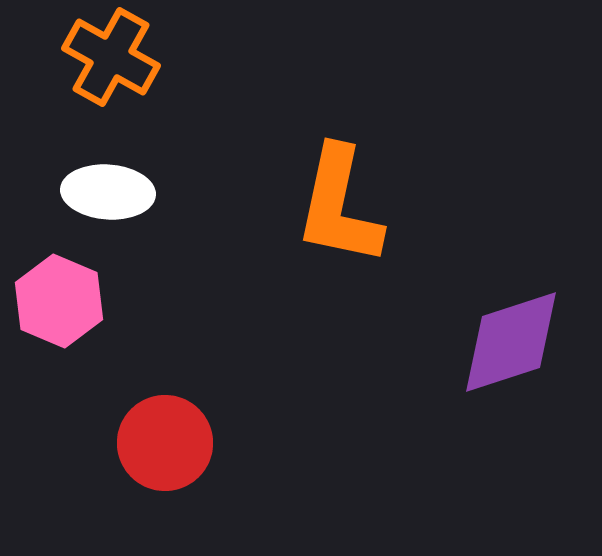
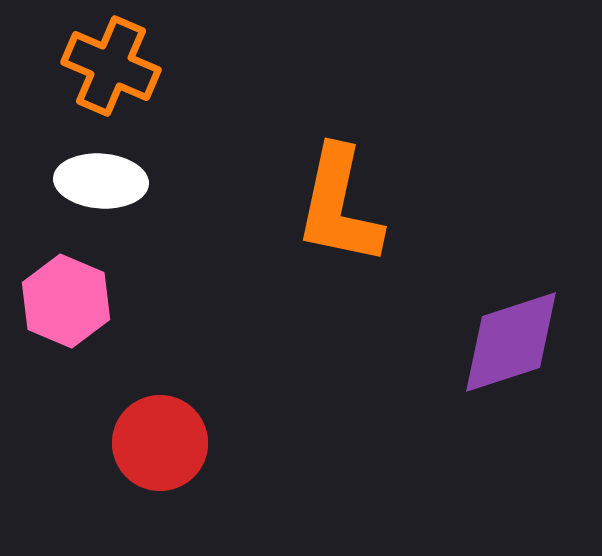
orange cross: moved 9 px down; rotated 6 degrees counterclockwise
white ellipse: moved 7 px left, 11 px up
pink hexagon: moved 7 px right
red circle: moved 5 px left
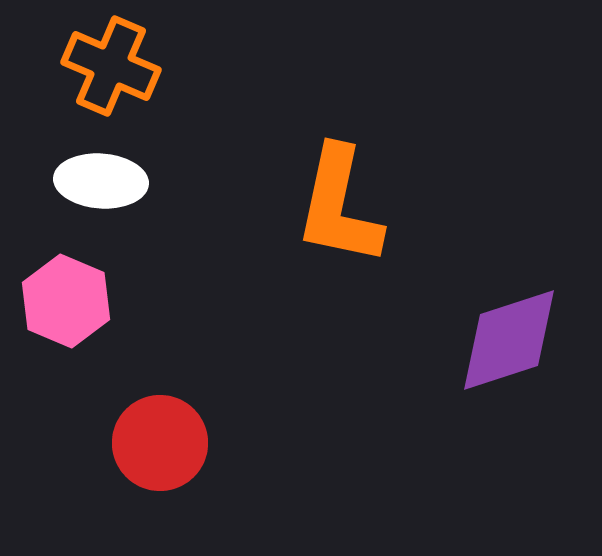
purple diamond: moved 2 px left, 2 px up
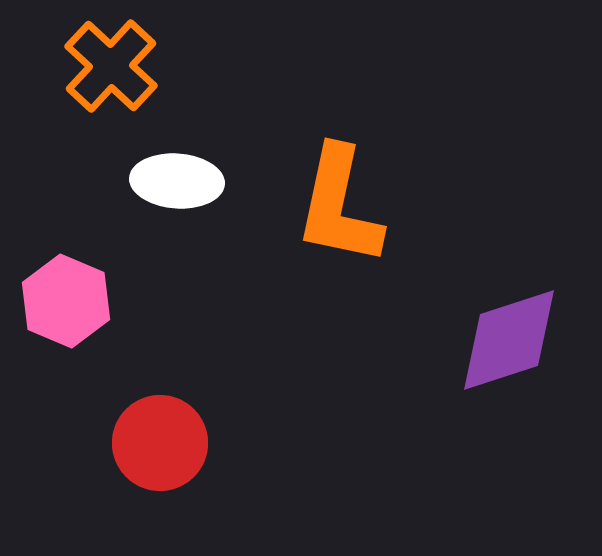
orange cross: rotated 20 degrees clockwise
white ellipse: moved 76 px right
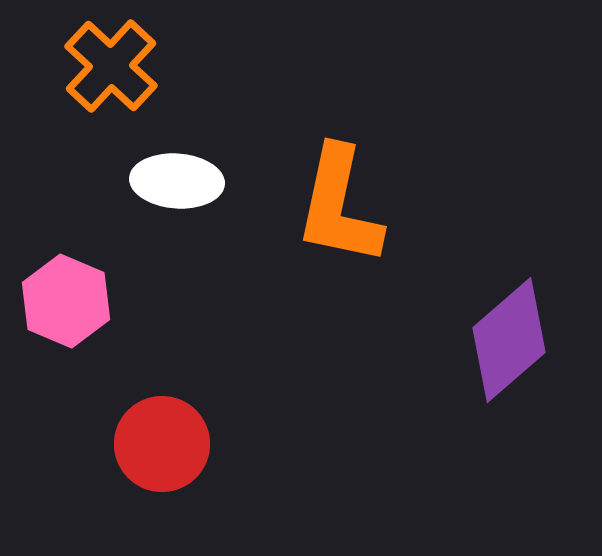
purple diamond: rotated 23 degrees counterclockwise
red circle: moved 2 px right, 1 px down
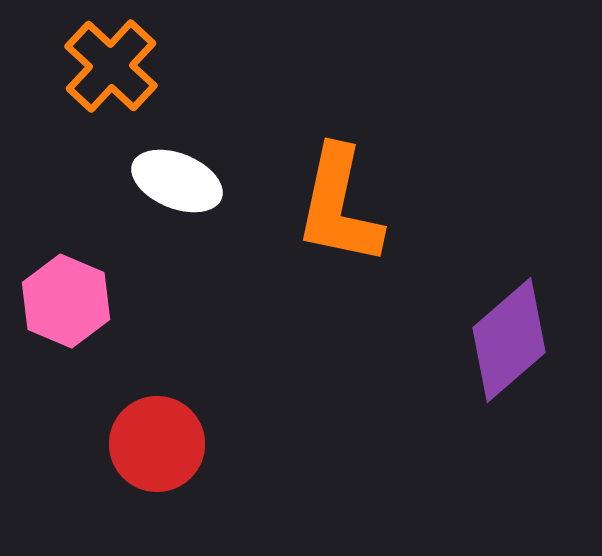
white ellipse: rotated 18 degrees clockwise
red circle: moved 5 px left
